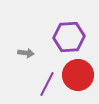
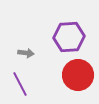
purple line: moved 27 px left; rotated 55 degrees counterclockwise
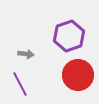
purple hexagon: moved 1 px up; rotated 16 degrees counterclockwise
gray arrow: moved 1 px down
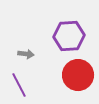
purple hexagon: rotated 16 degrees clockwise
purple line: moved 1 px left, 1 px down
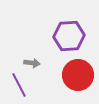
gray arrow: moved 6 px right, 9 px down
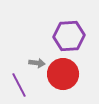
gray arrow: moved 5 px right
red circle: moved 15 px left, 1 px up
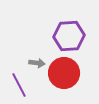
red circle: moved 1 px right, 1 px up
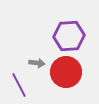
red circle: moved 2 px right, 1 px up
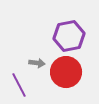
purple hexagon: rotated 8 degrees counterclockwise
